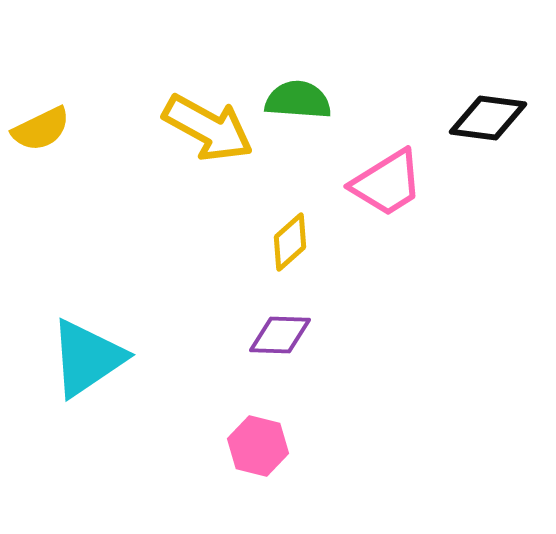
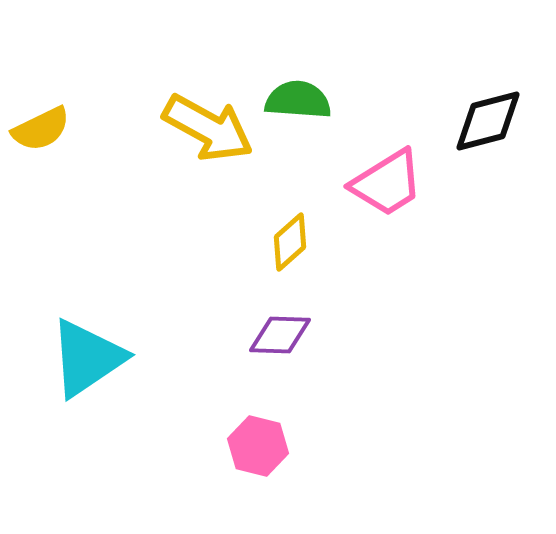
black diamond: moved 3 px down; rotated 22 degrees counterclockwise
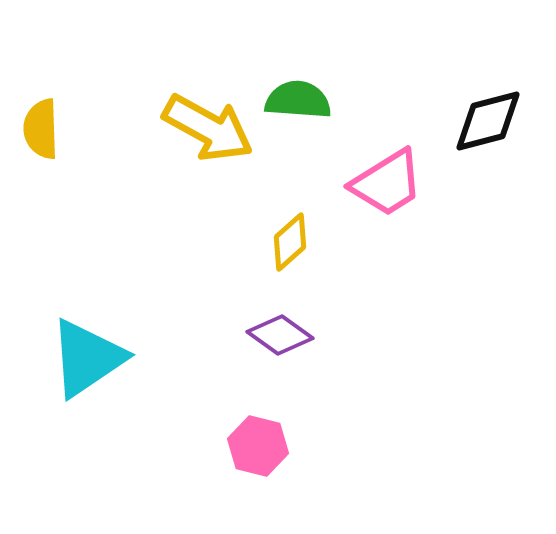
yellow semicircle: rotated 114 degrees clockwise
purple diamond: rotated 34 degrees clockwise
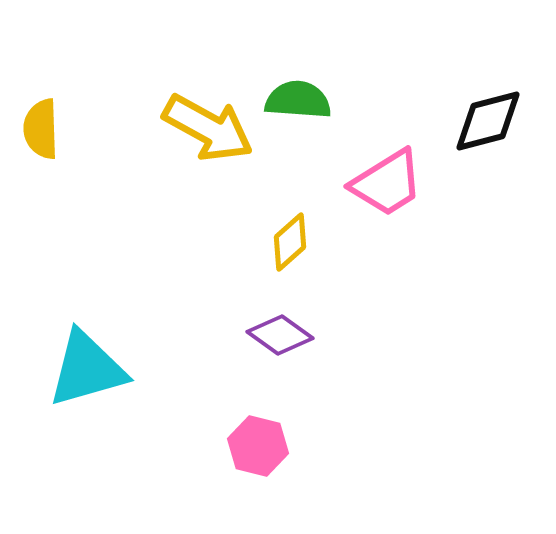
cyan triangle: moved 11 px down; rotated 18 degrees clockwise
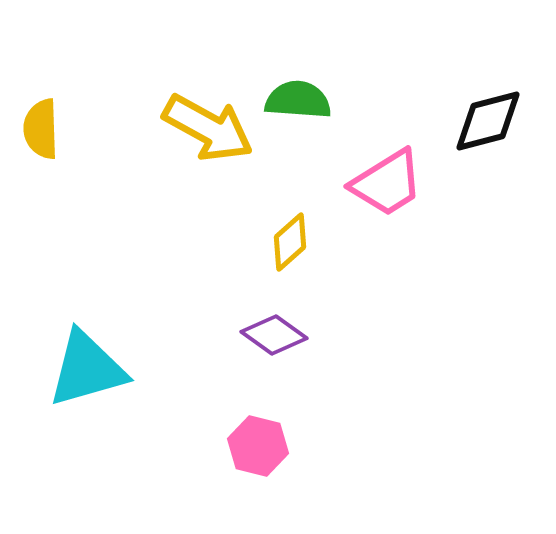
purple diamond: moved 6 px left
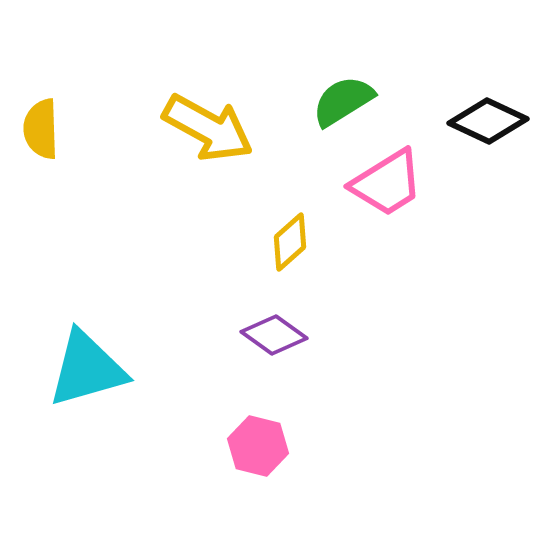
green semicircle: moved 45 px right, 1 px down; rotated 36 degrees counterclockwise
black diamond: rotated 40 degrees clockwise
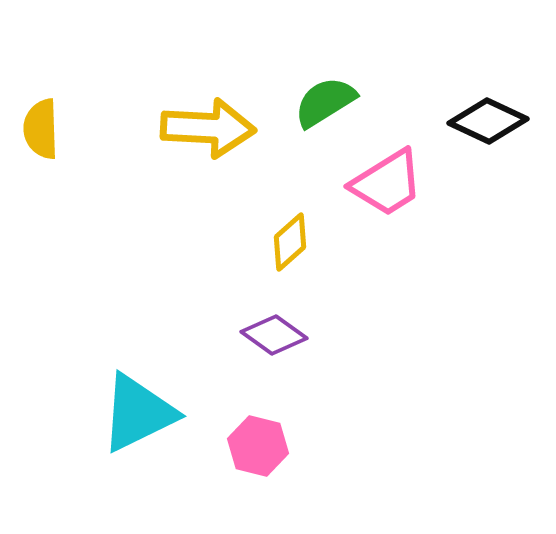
green semicircle: moved 18 px left, 1 px down
yellow arrow: rotated 26 degrees counterclockwise
cyan triangle: moved 51 px right, 44 px down; rotated 10 degrees counterclockwise
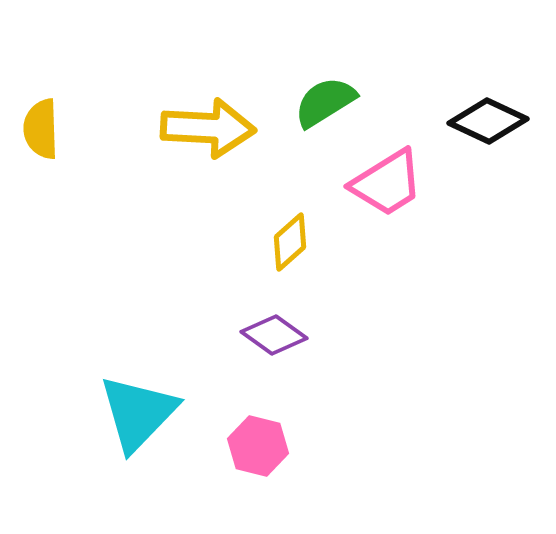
cyan triangle: rotated 20 degrees counterclockwise
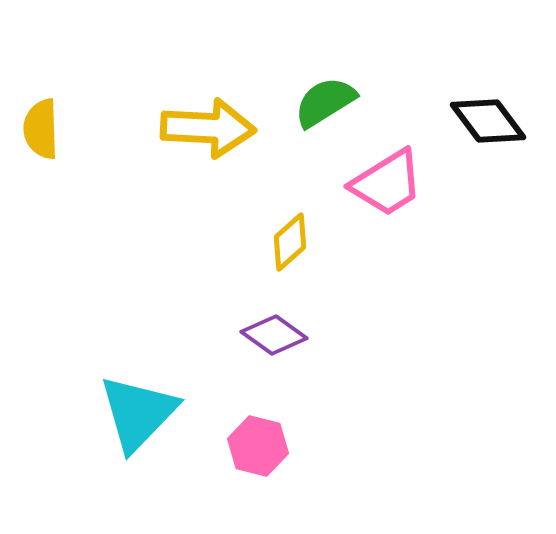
black diamond: rotated 28 degrees clockwise
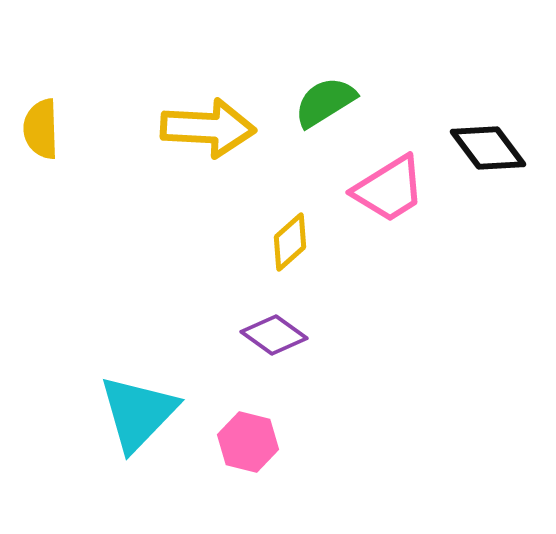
black diamond: moved 27 px down
pink trapezoid: moved 2 px right, 6 px down
pink hexagon: moved 10 px left, 4 px up
